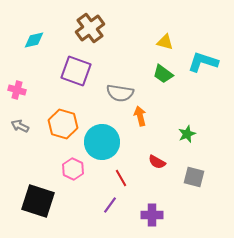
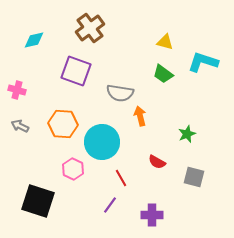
orange hexagon: rotated 12 degrees counterclockwise
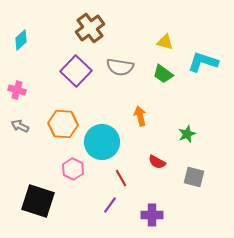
cyan diamond: moved 13 px left; rotated 30 degrees counterclockwise
purple square: rotated 24 degrees clockwise
gray semicircle: moved 26 px up
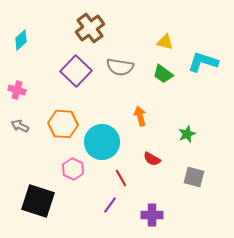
red semicircle: moved 5 px left, 3 px up
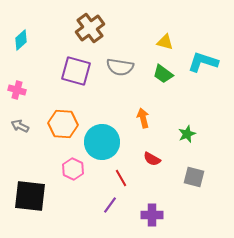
purple square: rotated 28 degrees counterclockwise
orange arrow: moved 3 px right, 2 px down
black square: moved 8 px left, 5 px up; rotated 12 degrees counterclockwise
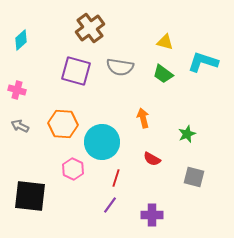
red line: moved 5 px left; rotated 48 degrees clockwise
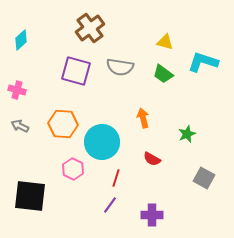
gray square: moved 10 px right, 1 px down; rotated 15 degrees clockwise
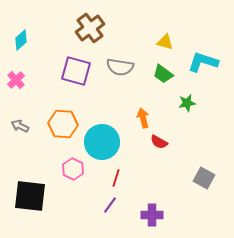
pink cross: moved 1 px left, 10 px up; rotated 30 degrees clockwise
green star: moved 31 px up; rotated 12 degrees clockwise
red semicircle: moved 7 px right, 17 px up
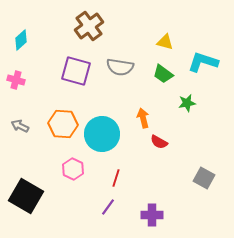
brown cross: moved 1 px left, 2 px up
pink cross: rotated 30 degrees counterclockwise
cyan circle: moved 8 px up
black square: moved 4 px left; rotated 24 degrees clockwise
purple line: moved 2 px left, 2 px down
